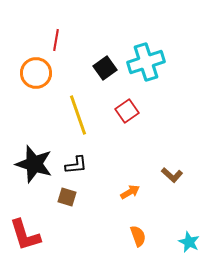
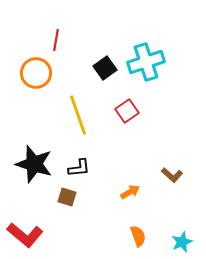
black L-shape: moved 3 px right, 3 px down
red L-shape: rotated 33 degrees counterclockwise
cyan star: moved 7 px left; rotated 25 degrees clockwise
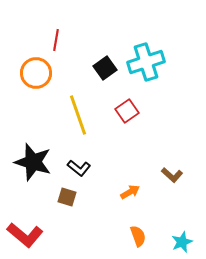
black star: moved 1 px left, 2 px up
black L-shape: rotated 45 degrees clockwise
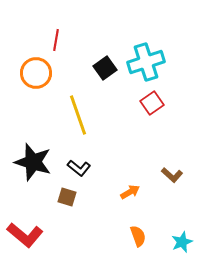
red square: moved 25 px right, 8 px up
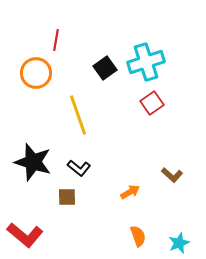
brown square: rotated 18 degrees counterclockwise
cyan star: moved 3 px left, 1 px down
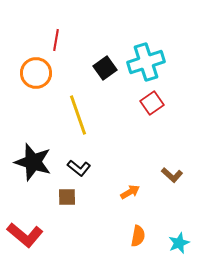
orange semicircle: rotated 30 degrees clockwise
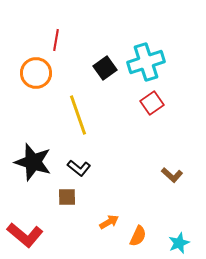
orange arrow: moved 21 px left, 30 px down
orange semicircle: rotated 15 degrees clockwise
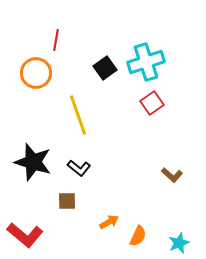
brown square: moved 4 px down
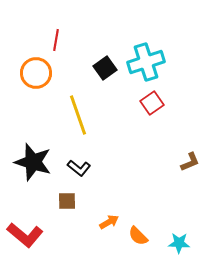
brown L-shape: moved 18 px right, 13 px up; rotated 65 degrees counterclockwise
orange semicircle: rotated 110 degrees clockwise
cyan star: rotated 25 degrees clockwise
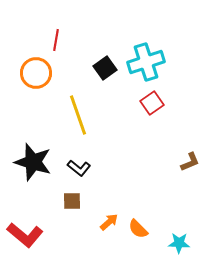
brown square: moved 5 px right
orange arrow: rotated 12 degrees counterclockwise
orange semicircle: moved 7 px up
